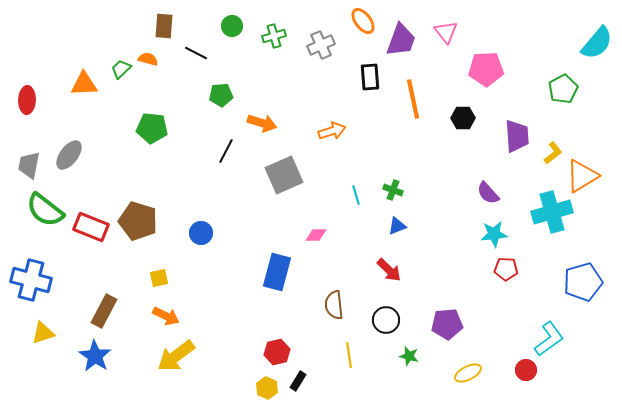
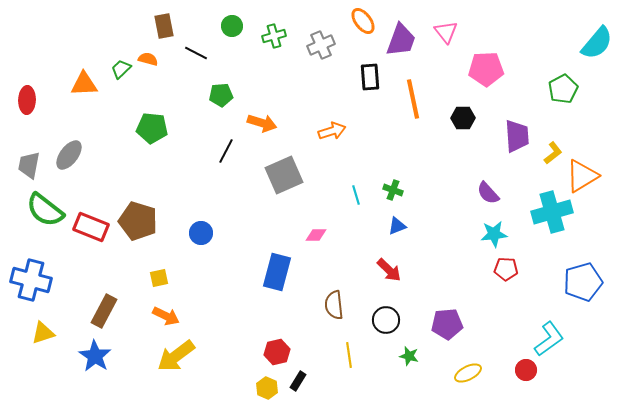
brown rectangle at (164, 26): rotated 15 degrees counterclockwise
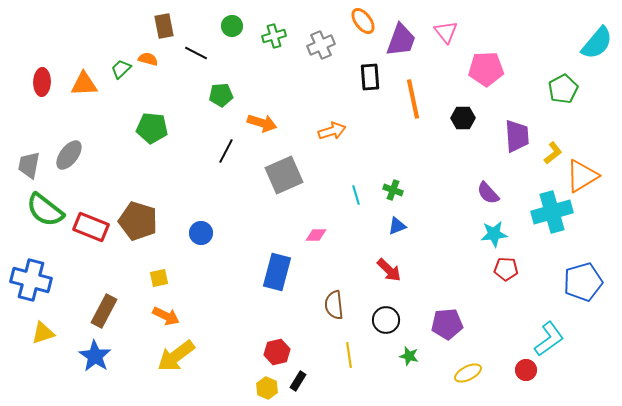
red ellipse at (27, 100): moved 15 px right, 18 px up
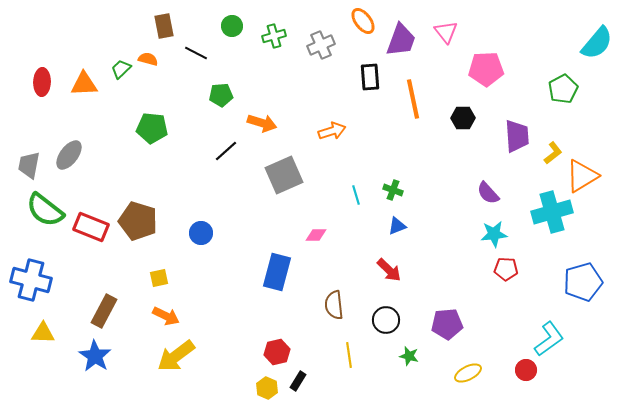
black line at (226, 151): rotated 20 degrees clockwise
yellow triangle at (43, 333): rotated 20 degrees clockwise
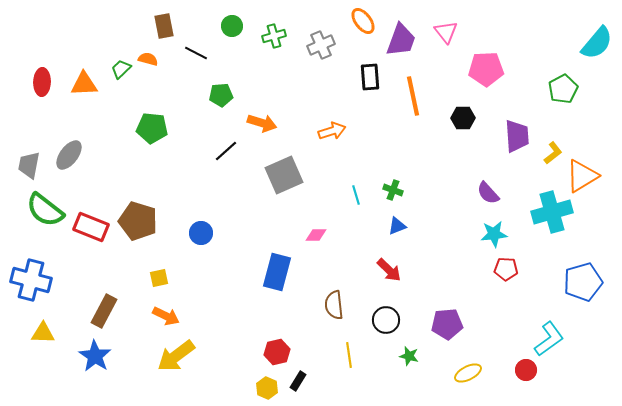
orange line at (413, 99): moved 3 px up
